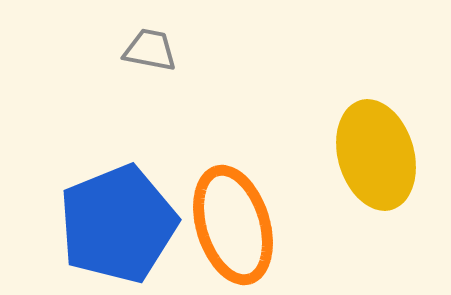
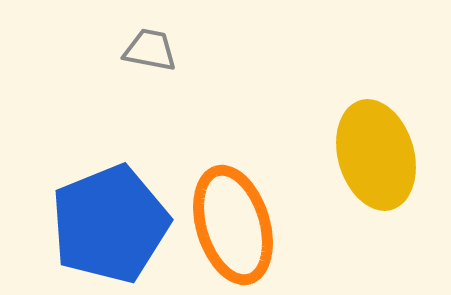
blue pentagon: moved 8 px left
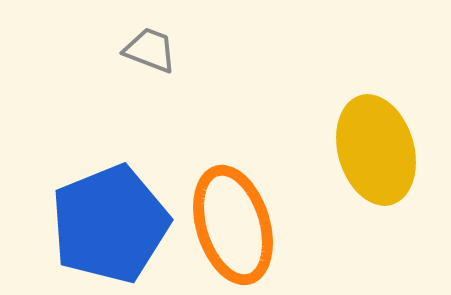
gray trapezoid: rotated 10 degrees clockwise
yellow ellipse: moved 5 px up
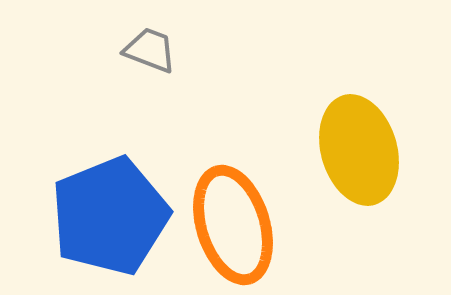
yellow ellipse: moved 17 px left
blue pentagon: moved 8 px up
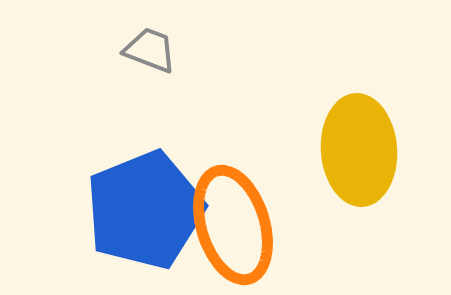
yellow ellipse: rotated 12 degrees clockwise
blue pentagon: moved 35 px right, 6 px up
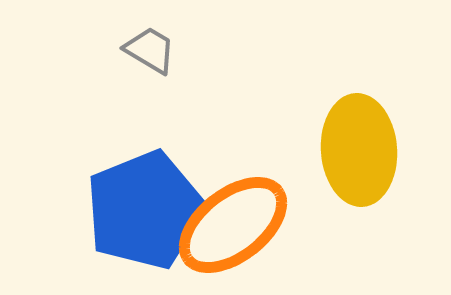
gray trapezoid: rotated 10 degrees clockwise
orange ellipse: rotated 69 degrees clockwise
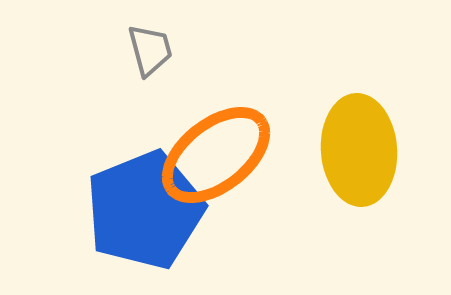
gray trapezoid: rotated 44 degrees clockwise
orange ellipse: moved 17 px left, 70 px up
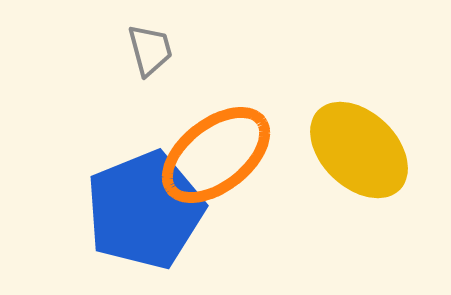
yellow ellipse: rotated 42 degrees counterclockwise
